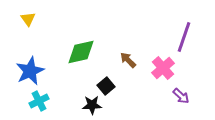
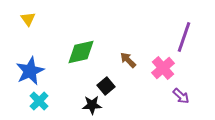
cyan cross: rotated 18 degrees counterclockwise
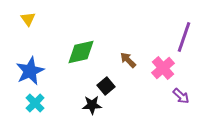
cyan cross: moved 4 px left, 2 px down
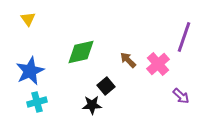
pink cross: moved 5 px left, 4 px up
cyan cross: moved 2 px right, 1 px up; rotated 30 degrees clockwise
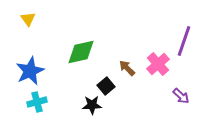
purple line: moved 4 px down
brown arrow: moved 1 px left, 8 px down
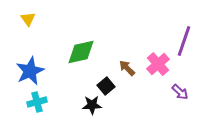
purple arrow: moved 1 px left, 4 px up
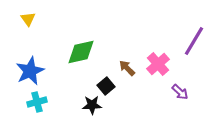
purple line: moved 10 px right; rotated 12 degrees clockwise
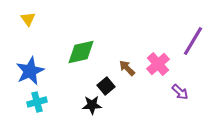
purple line: moved 1 px left
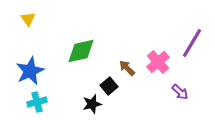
purple line: moved 1 px left, 2 px down
green diamond: moved 1 px up
pink cross: moved 2 px up
black square: moved 3 px right
black star: moved 1 px up; rotated 12 degrees counterclockwise
